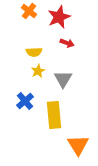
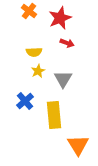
red star: moved 1 px right, 1 px down
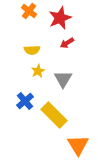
red arrow: rotated 128 degrees clockwise
yellow semicircle: moved 2 px left, 2 px up
yellow rectangle: rotated 40 degrees counterclockwise
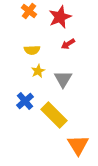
red star: moved 1 px up
red arrow: moved 1 px right, 1 px down
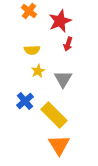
red star: moved 4 px down
red arrow: rotated 40 degrees counterclockwise
orange triangle: moved 19 px left
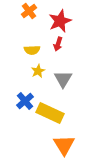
orange cross: rotated 14 degrees clockwise
red arrow: moved 10 px left
yellow rectangle: moved 4 px left, 2 px up; rotated 20 degrees counterclockwise
orange triangle: moved 5 px right
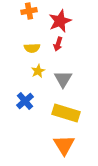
orange cross: rotated 28 degrees clockwise
yellow semicircle: moved 2 px up
yellow rectangle: moved 16 px right; rotated 8 degrees counterclockwise
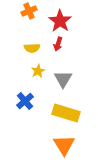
orange cross: rotated 14 degrees counterclockwise
red star: rotated 15 degrees counterclockwise
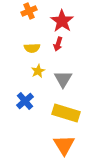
red star: moved 2 px right
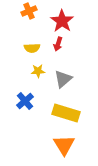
yellow star: rotated 24 degrees clockwise
gray triangle: rotated 18 degrees clockwise
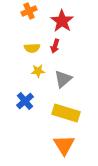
red arrow: moved 3 px left, 2 px down
